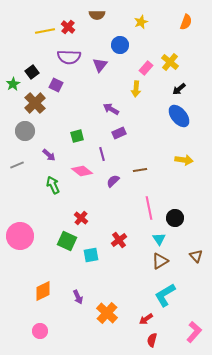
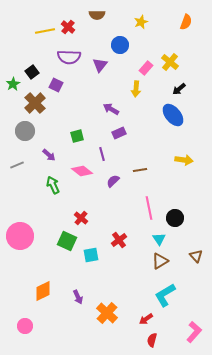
blue ellipse at (179, 116): moved 6 px left, 1 px up
pink circle at (40, 331): moved 15 px left, 5 px up
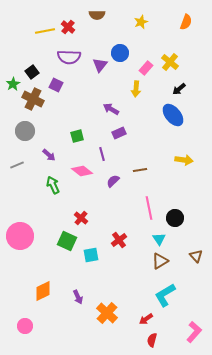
blue circle at (120, 45): moved 8 px down
brown cross at (35, 103): moved 2 px left, 4 px up; rotated 20 degrees counterclockwise
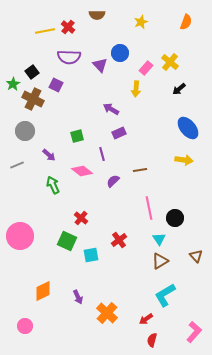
purple triangle at (100, 65): rotated 21 degrees counterclockwise
blue ellipse at (173, 115): moved 15 px right, 13 px down
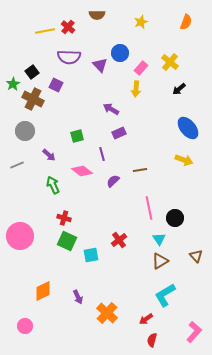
pink rectangle at (146, 68): moved 5 px left
yellow arrow at (184, 160): rotated 12 degrees clockwise
red cross at (81, 218): moved 17 px left; rotated 24 degrees counterclockwise
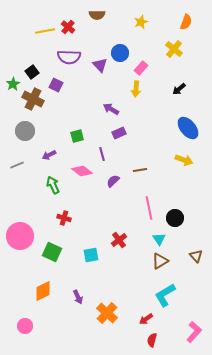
yellow cross at (170, 62): moved 4 px right, 13 px up
purple arrow at (49, 155): rotated 112 degrees clockwise
green square at (67, 241): moved 15 px left, 11 px down
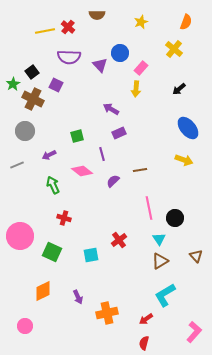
orange cross at (107, 313): rotated 35 degrees clockwise
red semicircle at (152, 340): moved 8 px left, 3 px down
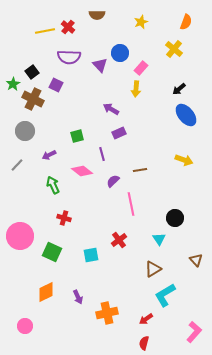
blue ellipse at (188, 128): moved 2 px left, 13 px up
gray line at (17, 165): rotated 24 degrees counterclockwise
pink line at (149, 208): moved 18 px left, 4 px up
brown triangle at (196, 256): moved 4 px down
brown triangle at (160, 261): moved 7 px left, 8 px down
orange diamond at (43, 291): moved 3 px right, 1 px down
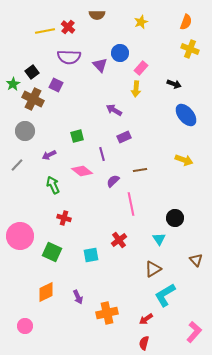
yellow cross at (174, 49): moved 16 px right; rotated 18 degrees counterclockwise
black arrow at (179, 89): moved 5 px left, 5 px up; rotated 120 degrees counterclockwise
purple arrow at (111, 109): moved 3 px right, 1 px down
purple rectangle at (119, 133): moved 5 px right, 4 px down
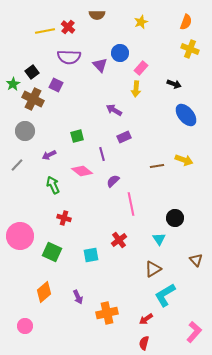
brown line at (140, 170): moved 17 px right, 4 px up
orange diamond at (46, 292): moved 2 px left; rotated 15 degrees counterclockwise
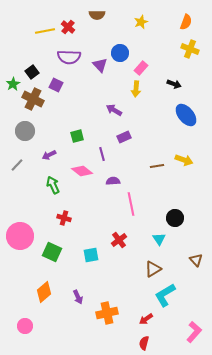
purple semicircle at (113, 181): rotated 40 degrees clockwise
